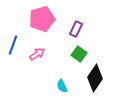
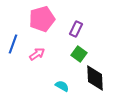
blue line: moved 1 px up
black diamond: rotated 36 degrees counterclockwise
cyan semicircle: rotated 144 degrees clockwise
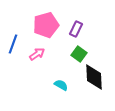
pink pentagon: moved 4 px right, 6 px down
black diamond: moved 1 px left, 1 px up
cyan semicircle: moved 1 px left, 1 px up
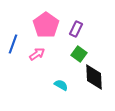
pink pentagon: rotated 20 degrees counterclockwise
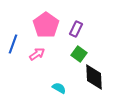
cyan semicircle: moved 2 px left, 3 px down
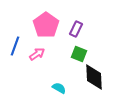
blue line: moved 2 px right, 2 px down
green square: rotated 14 degrees counterclockwise
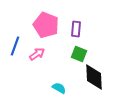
pink pentagon: rotated 15 degrees counterclockwise
purple rectangle: rotated 21 degrees counterclockwise
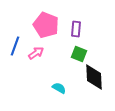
pink arrow: moved 1 px left, 1 px up
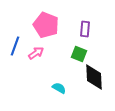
purple rectangle: moved 9 px right
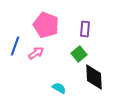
green square: rotated 28 degrees clockwise
